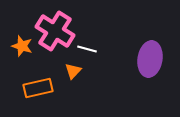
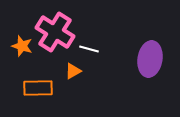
pink cross: moved 1 px down
white line: moved 2 px right
orange triangle: rotated 18 degrees clockwise
orange rectangle: rotated 12 degrees clockwise
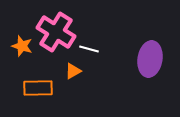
pink cross: moved 1 px right
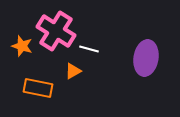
pink cross: moved 1 px up
purple ellipse: moved 4 px left, 1 px up
orange rectangle: rotated 12 degrees clockwise
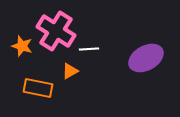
white line: rotated 18 degrees counterclockwise
purple ellipse: rotated 52 degrees clockwise
orange triangle: moved 3 px left
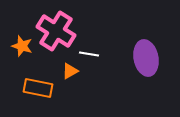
white line: moved 5 px down; rotated 12 degrees clockwise
purple ellipse: rotated 72 degrees counterclockwise
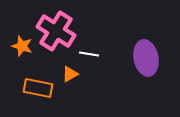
orange triangle: moved 3 px down
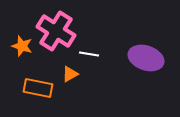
purple ellipse: rotated 60 degrees counterclockwise
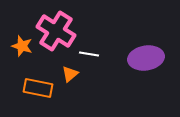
purple ellipse: rotated 28 degrees counterclockwise
orange triangle: rotated 12 degrees counterclockwise
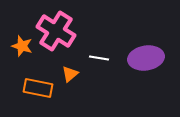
white line: moved 10 px right, 4 px down
